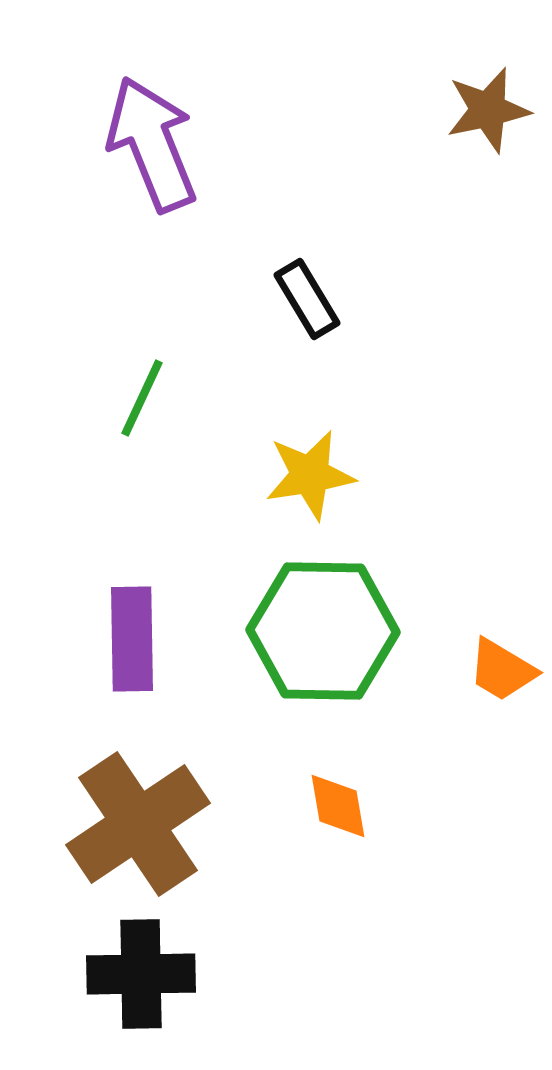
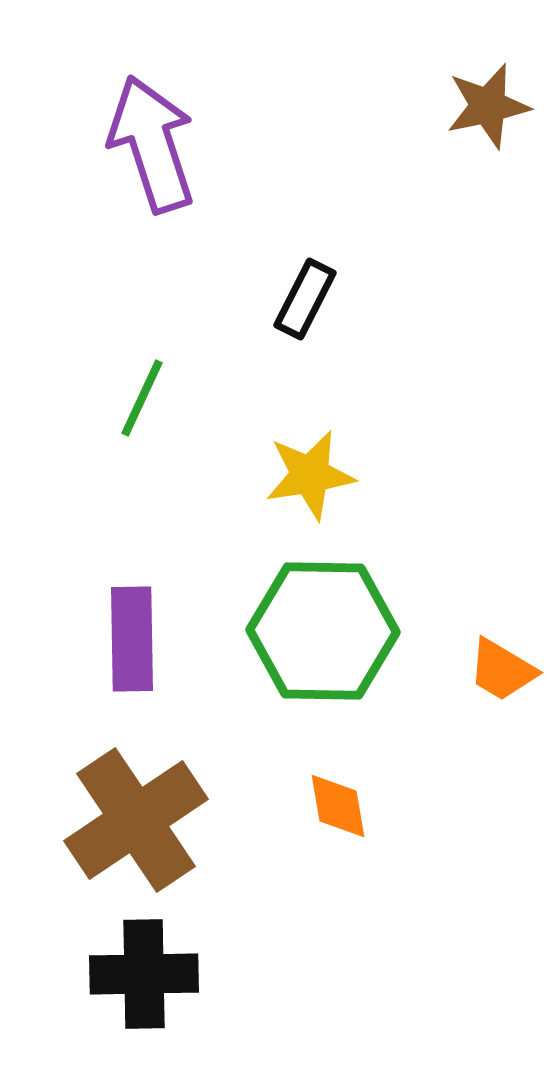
brown star: moved 4 px up
purple arrow: rotated 4 degrees clockwise
black rectangle: moved 2 px left; rotated 58 degrees clockwise
brown cross: moved 2 px left, 4 px up
black cross: moved 3 px right
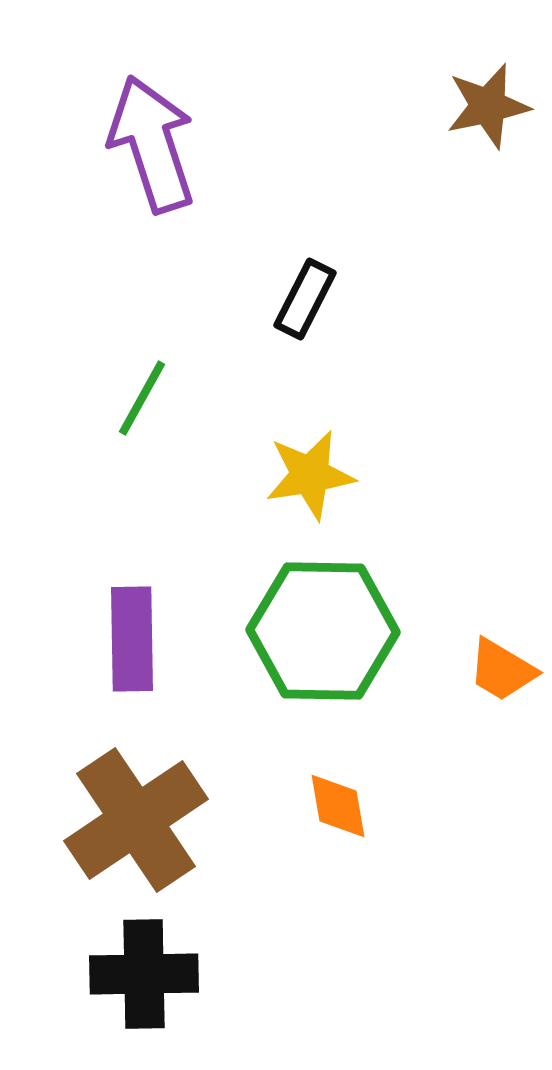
green line: rotated 4 degrees clockwise
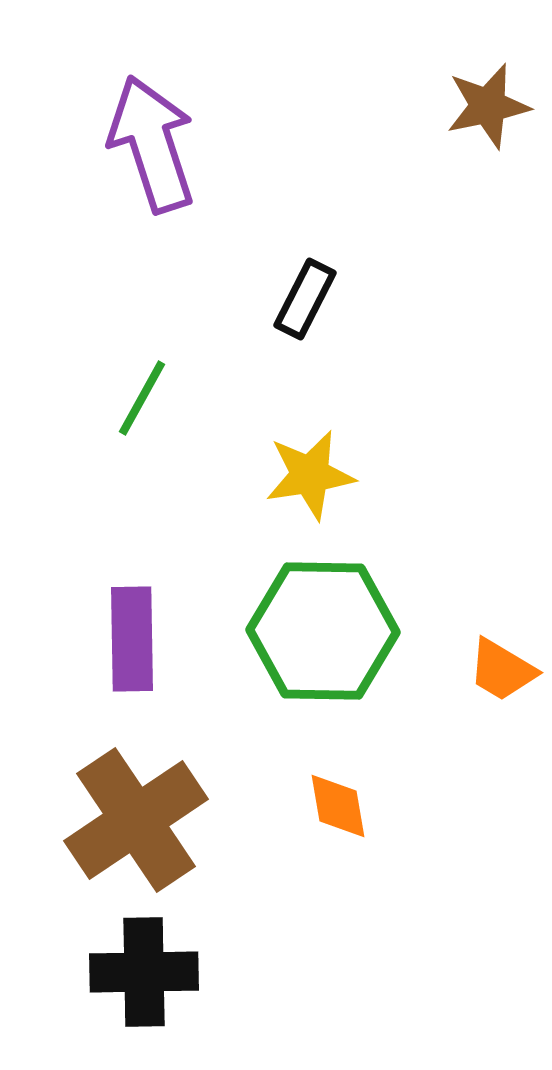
black cross: moved 2 px up
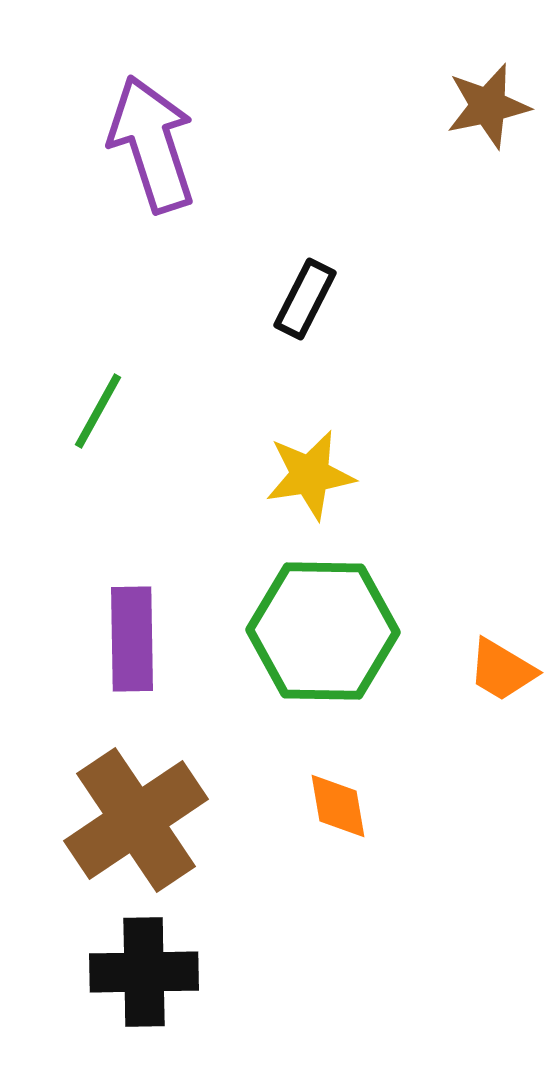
green line: moved 44 px left, 13 px down
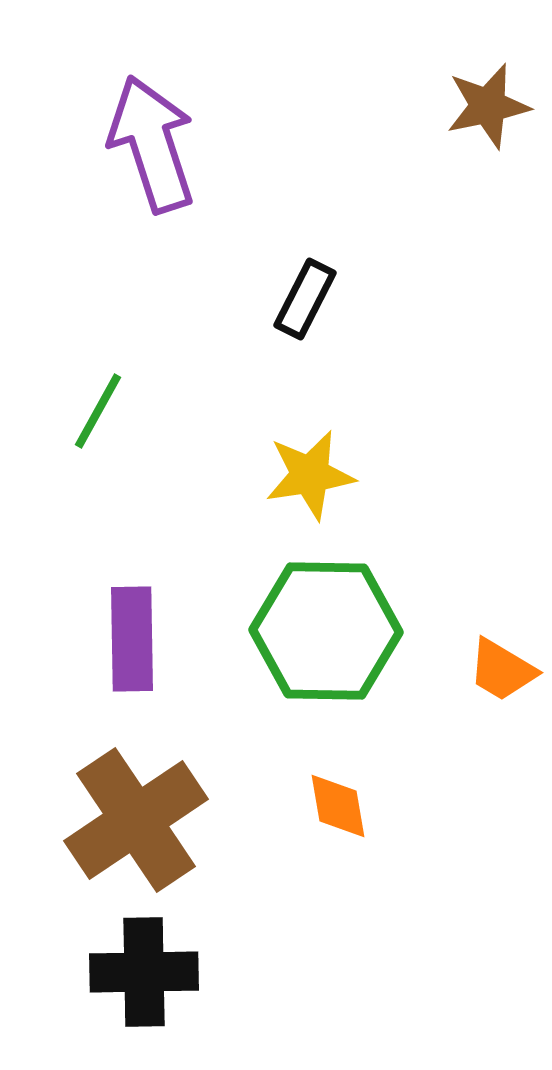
green hexagon: moved 3 px right
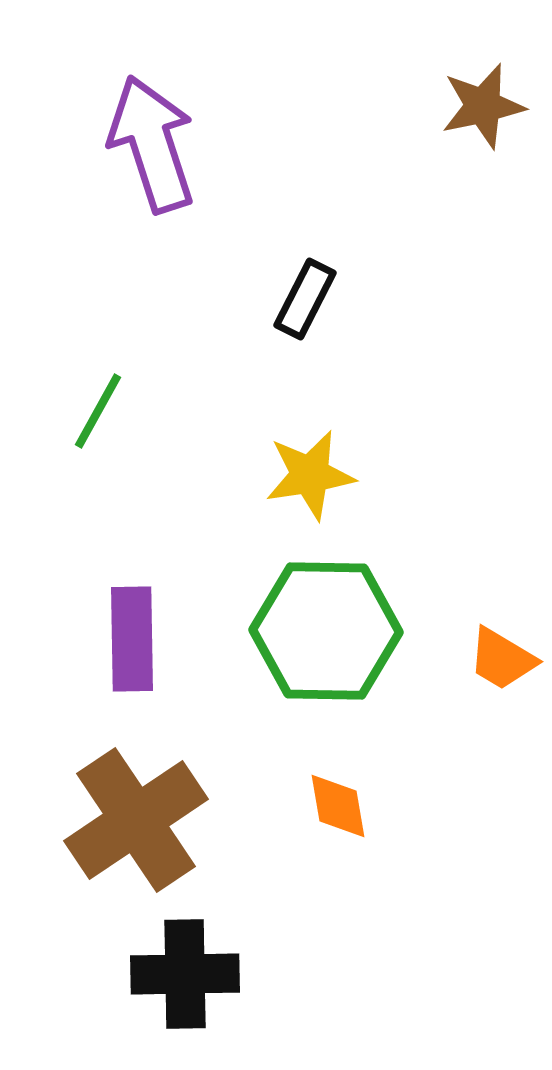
brown star: moved 5 px left
orange trapezoid: moved 11 px up
black cross: moved 41 px right, 2 px down
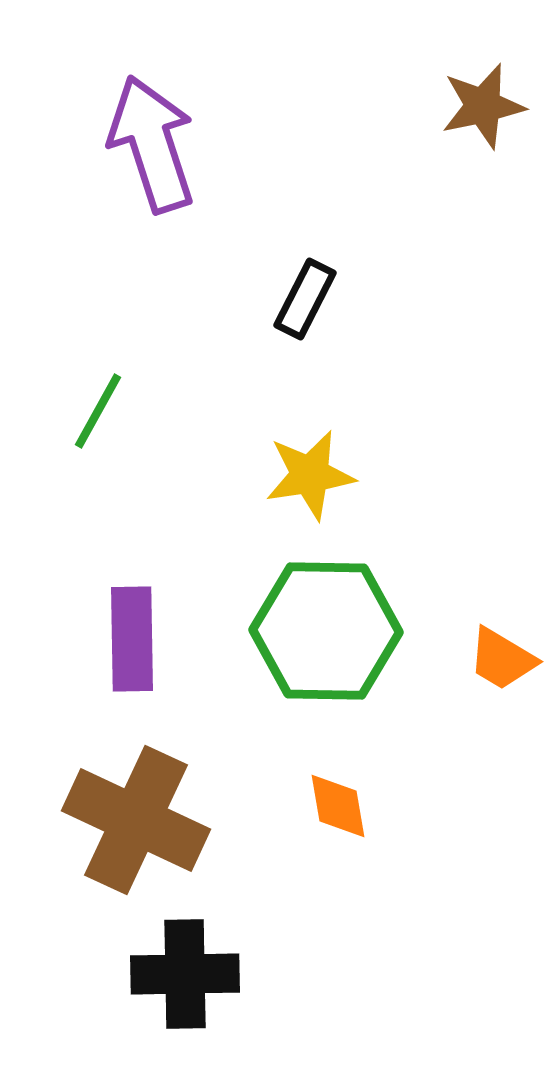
brown cross: rotated 31 degrees counterclockwise
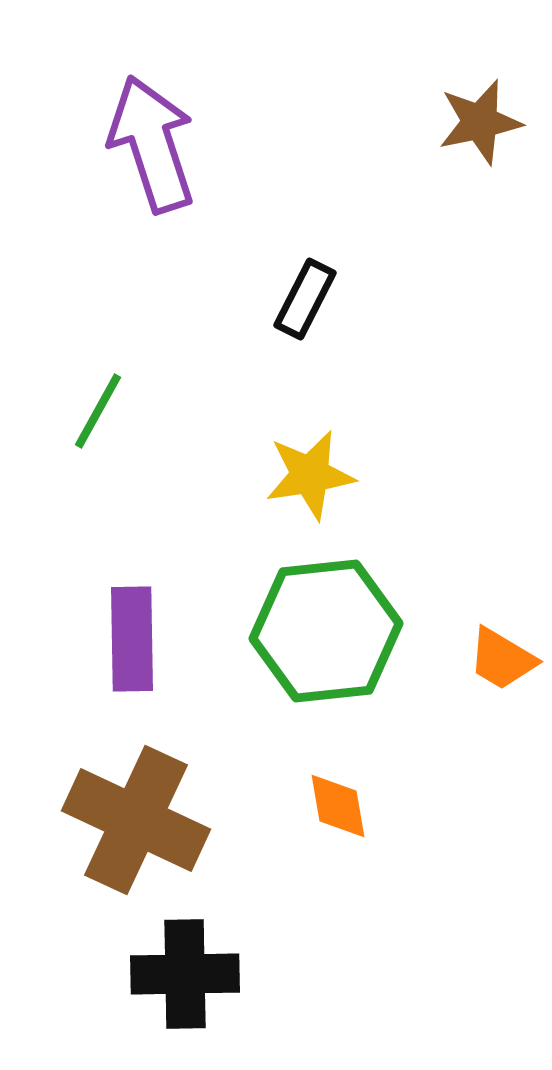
brown star: moved 3 px left, 16 px down
green hexagon: rotated 7 degrees counterclockwise
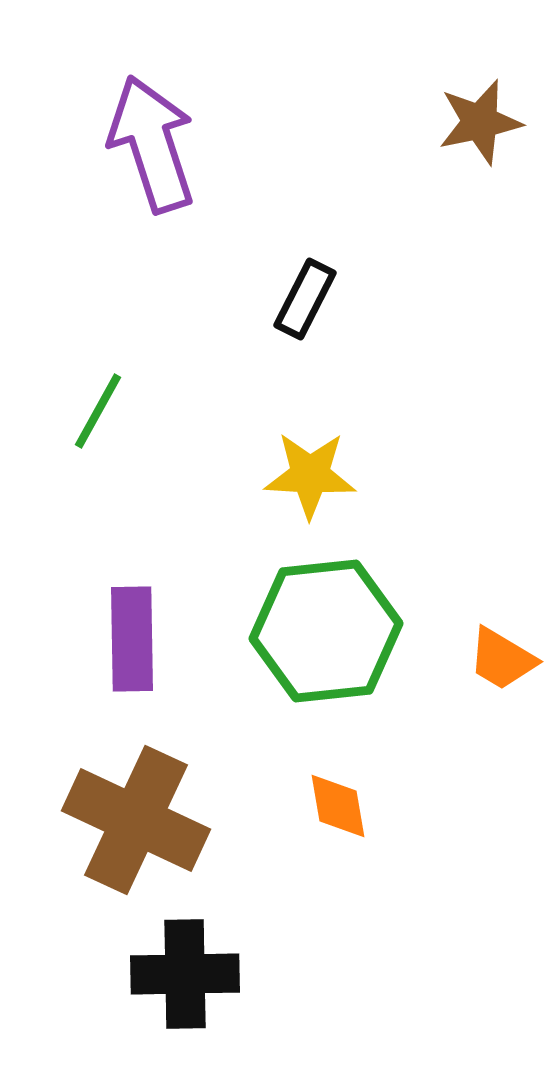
yellow star: rotated 12 degrees clockwise
